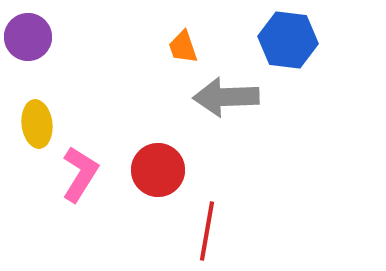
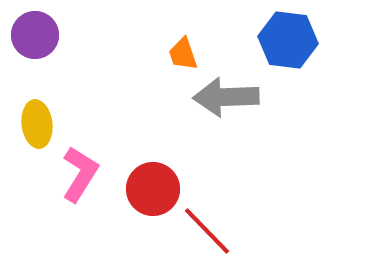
purple circle: moved 7 px right, 2 px up
orange trapezoid: moved 7 px down
red circle: moved 5 px left, 19 px down
red line: rotated 54 degrees counterclockwise
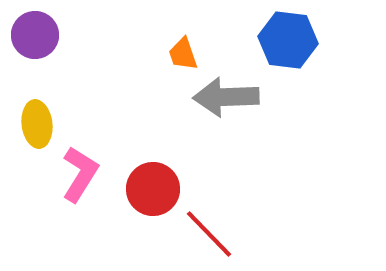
red line: moved 2 px right, 3 px down
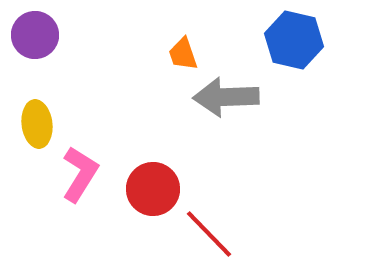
blue hexagon: moved 6 px right; rotated 6 degrees clockwise
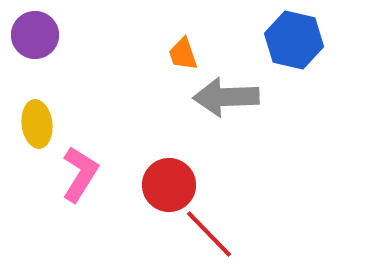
red circle: moved 16 px right, 4 px up
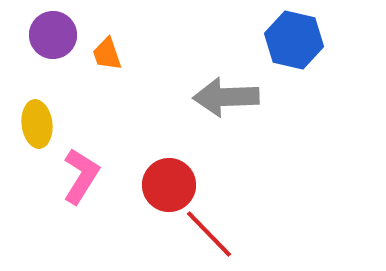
purple circle: moved 18 px right
orange trapezoid: moved 76 px left
pink L-shape: moved 1 px right, 2 px down
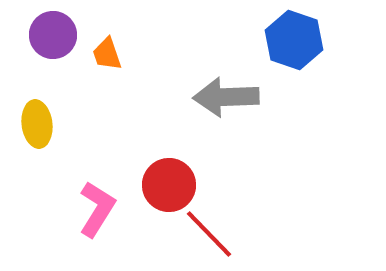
blue hexagon: rotated 6 degrees clockwise
pink L-shape: moved 16 px right, 33 px down
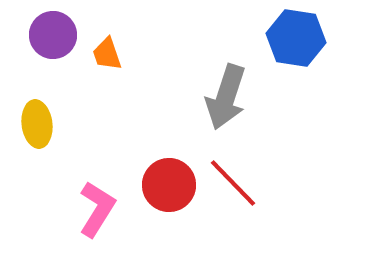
blue hexagon: moved 2 px right, 2 px up; rotated 10 degrees counterclockwise
gray arrow: rotated 70 degrees counterclockwise
red line: moved 24 px right, 51 px up
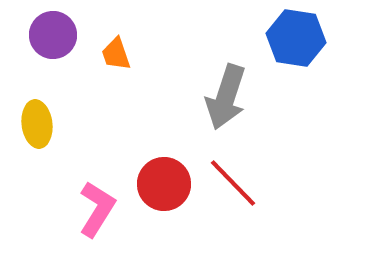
orange trapezoid: moved 9 px right
red circle: moved 5 px left, 1 px up
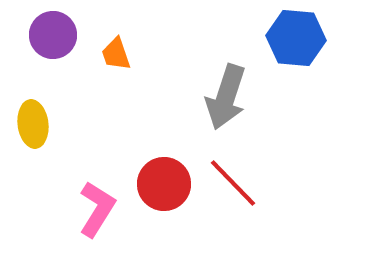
blue hexagon: rotated 4 degrees counterclockwise
yellow ellipse: moved 4 px left
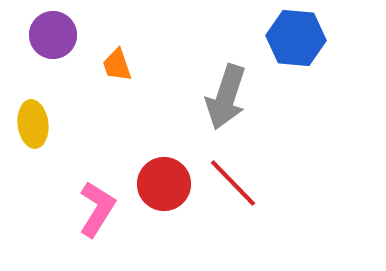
orange trapezoid: moved 1 px right, 11 px down
